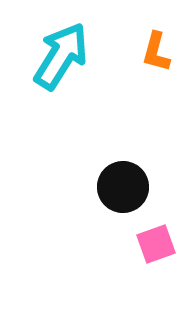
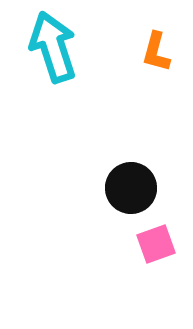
cyan arrow: moved 8 px left, 9 px up; rotated 50 degrees counterclockwise
black circle: moved 8 px right, 1 px down
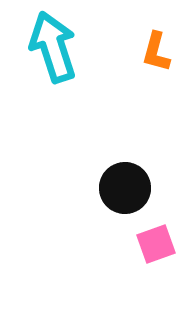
black circle: moved 6 px left
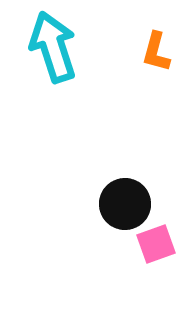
black circle: moved 16 px down
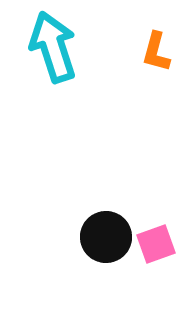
black circle: moved 19 px left, 33 px down
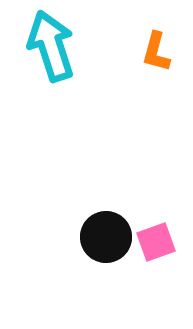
cyan arrow: moved 2 px left, 1 px up
pink square: moved 2 px up
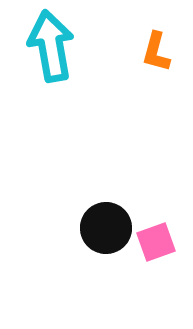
cyan arrow: rotated 8 degrees clockwise
black circle: moved 9 px up
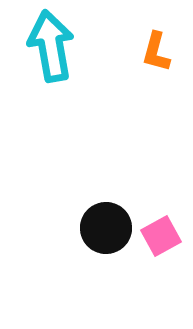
pink square: moved 5 px right, 6 px up; rotated 9 degrees counterclockwise
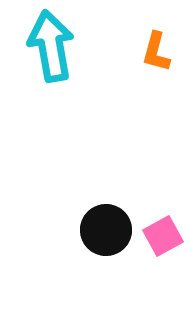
black circle: moved 2 px down
pink square: moved 2 px right
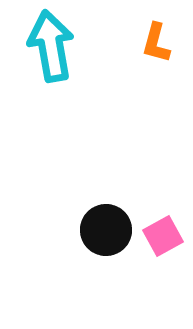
orange L-shape: moved 9 px up
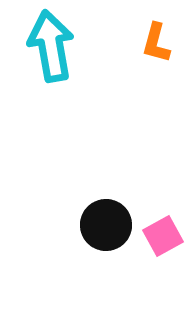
black circle: moved 5 px up
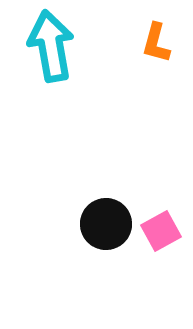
black circle: moved 1 px up
pink square: moved 2 px left, 5 px up
